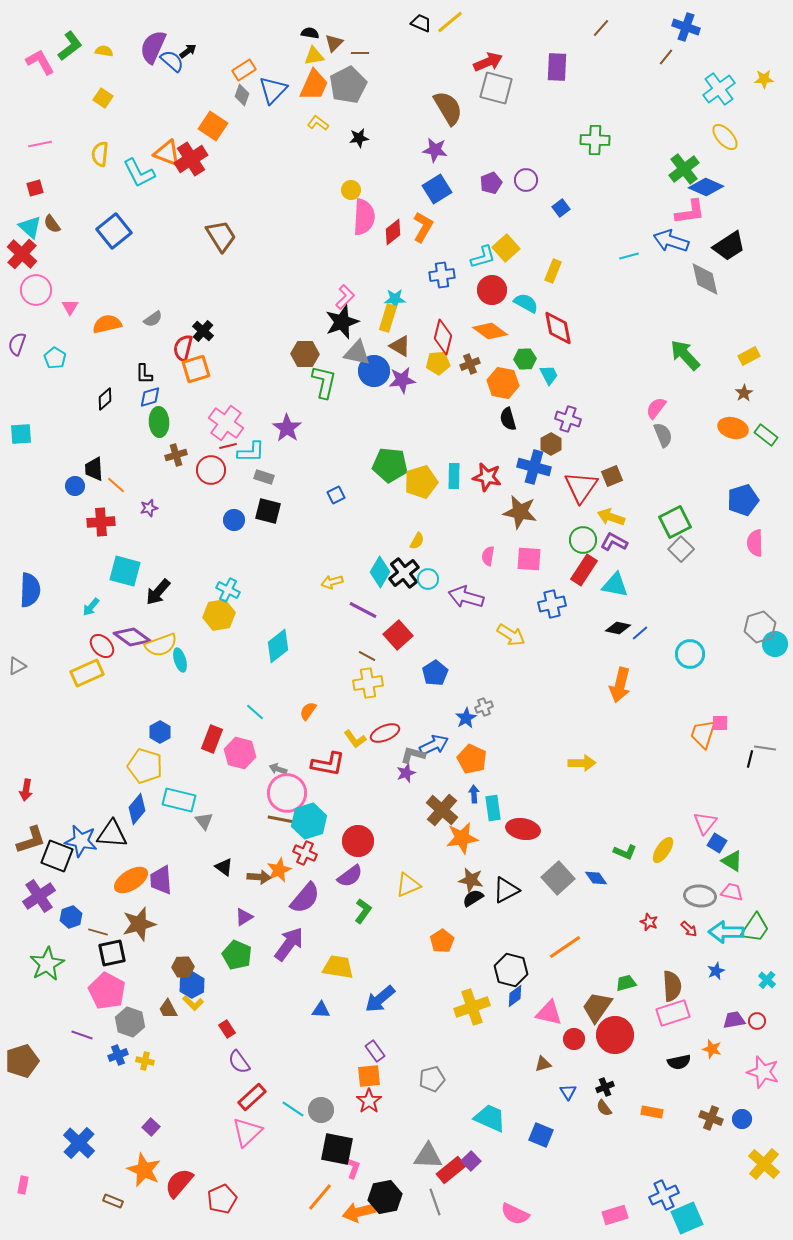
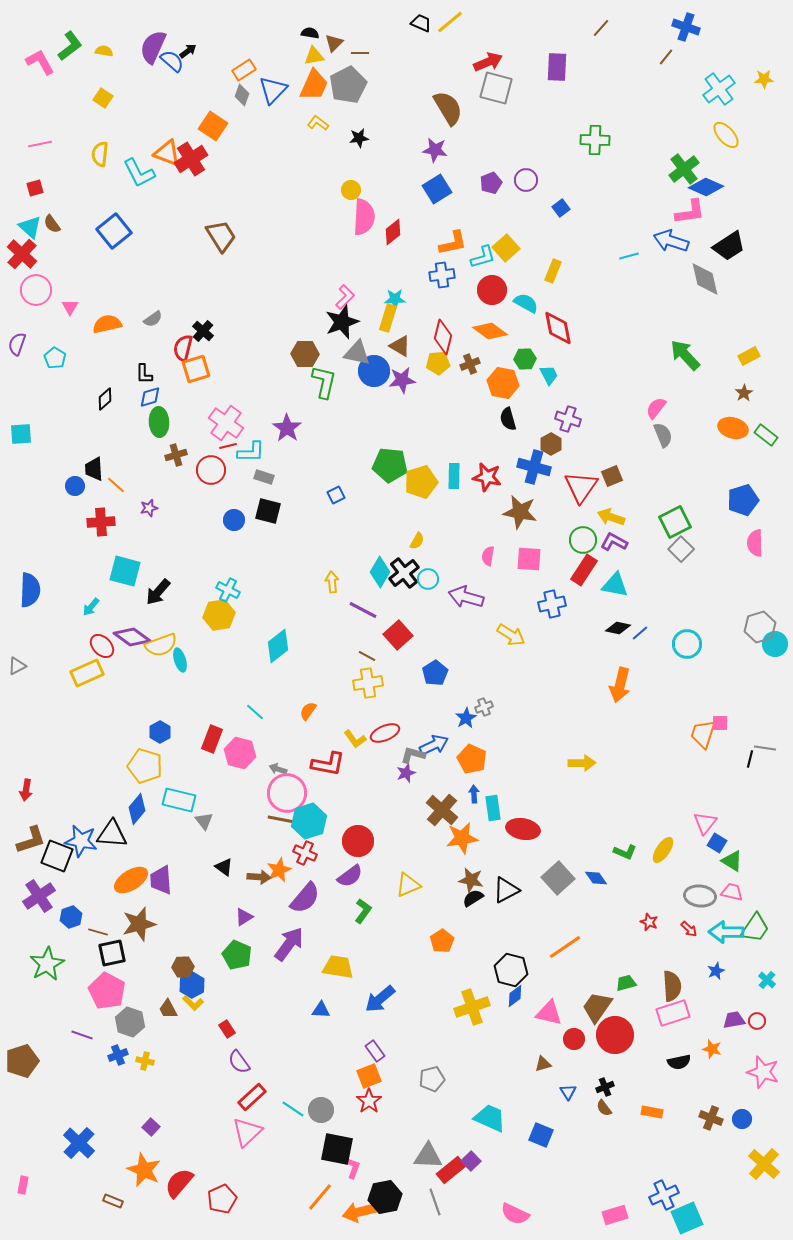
yellow ellipse at (725, 137): moved 1 px right, 2 px up
orange L-shape at (423, 227): moved 30 px right, 16 px down; rotated 48 degrees clockwise
yellow arrow at (332, 582): rotated 100 degrees clockwise
cyan circle at (690, 654): moved 3 px left, 10 px up
orange square at (369, 1076): rotated 15 degrees counterclockwise
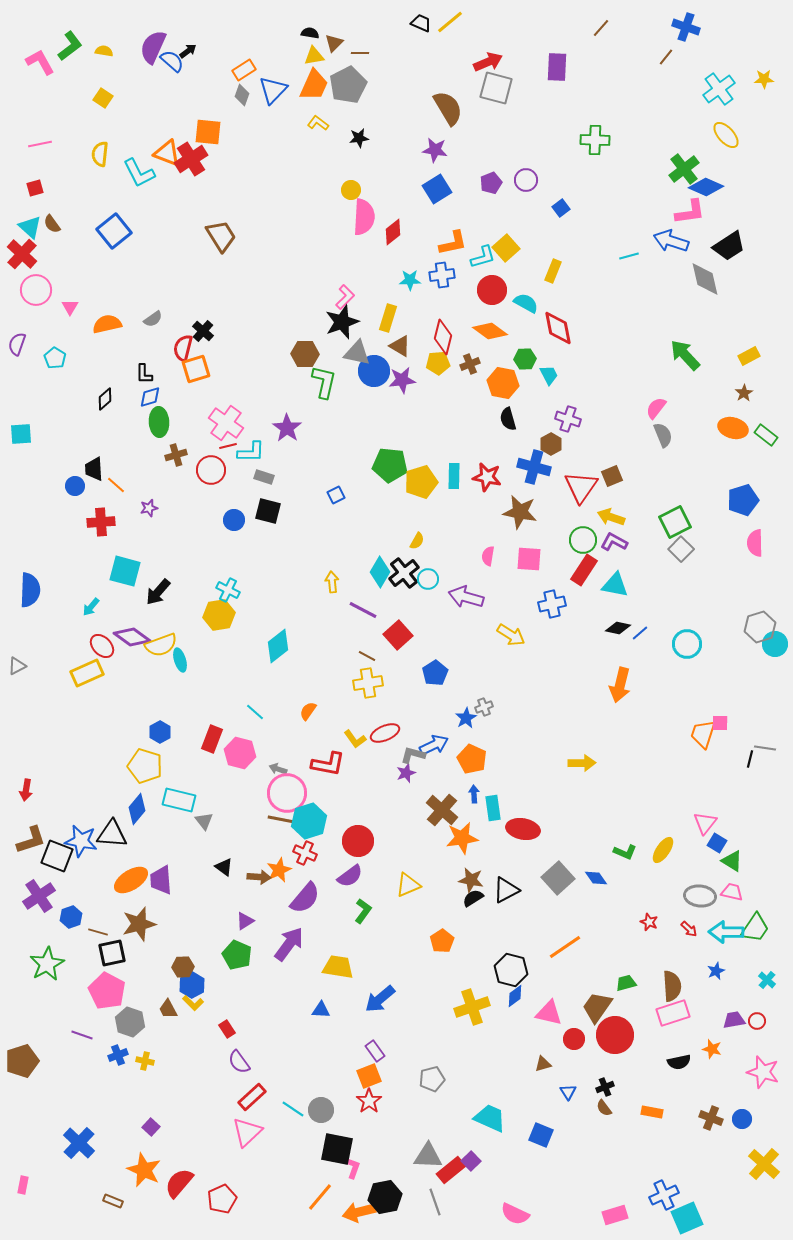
orange square at (213, 126): moved 5 px left, 6 px down; rotated 28 degrees counterclockwise
cyan star at (395, 299): moved 15 px right, 19 px up
purple triangle at (244, 917): moved 1 px right, 4 px down
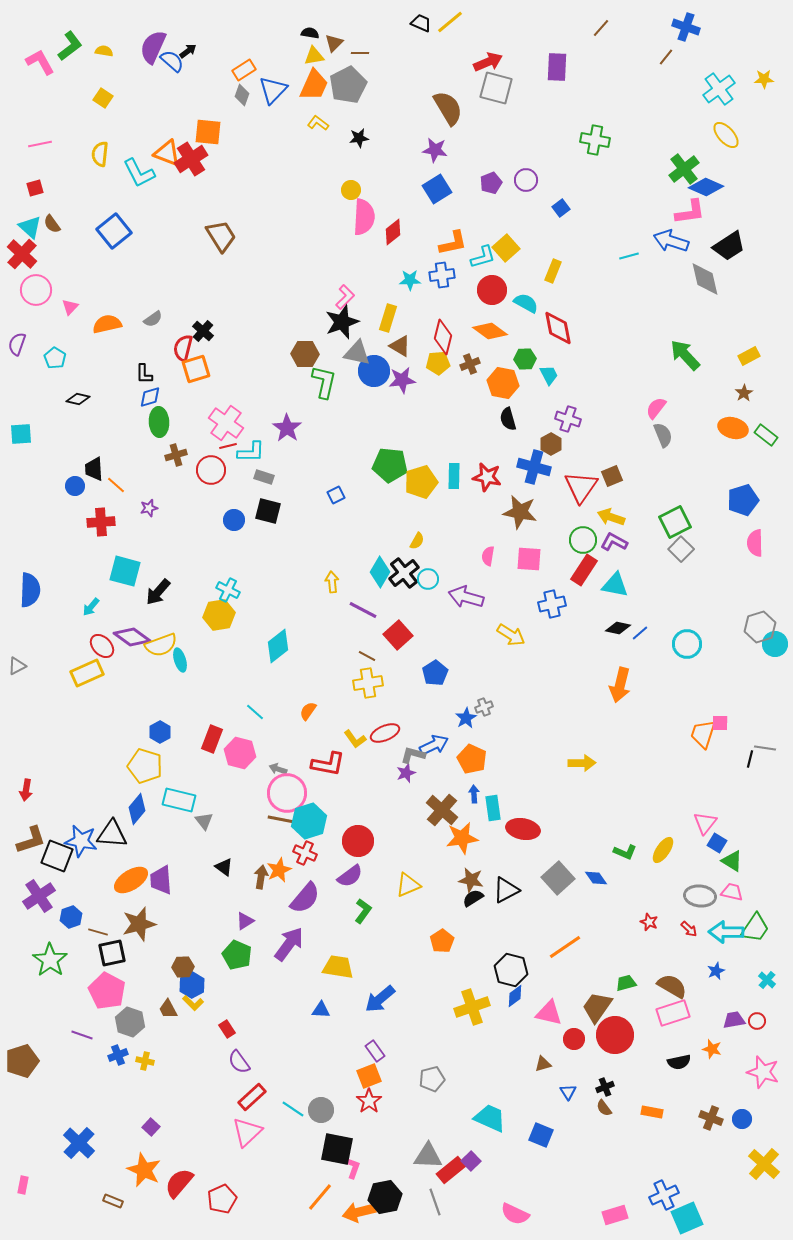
green cross at (595, 140): rotated 8 degrees clockwise
pink triangle at (70, 307): rotated 12 degrees clockwise
black diamond at (105, 399): moved 27 px left; rotated 55 degrees clockwise
brown arrow at (259, 877): moved 2 px right; rotated 85 degrees counterclockwise
green star at (47, 964): moved 3 px right, 4 px up; rotated 8 degrees counterclockwise
brown semicircle at (672, 986): rotated 56 degrees counterclockwise
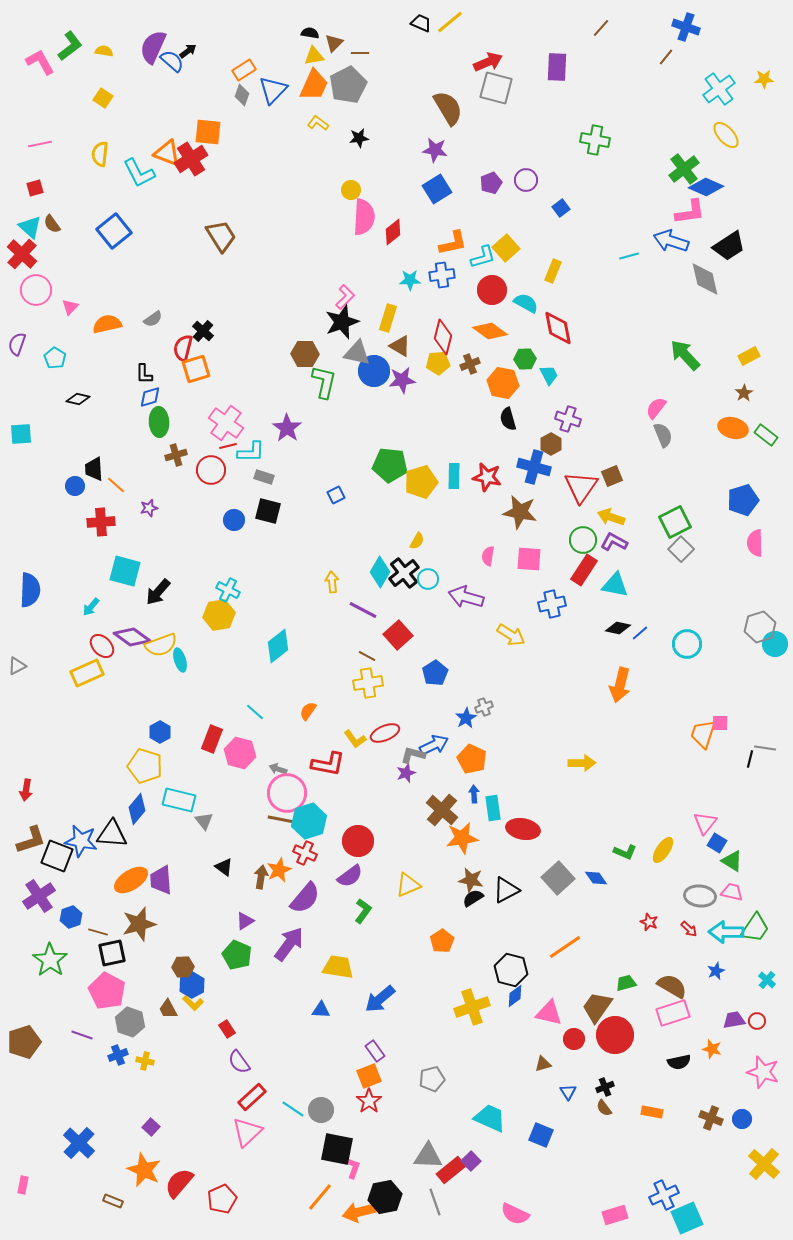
brown pentagon at (22, 1061): moved 2 px right, 19 px up
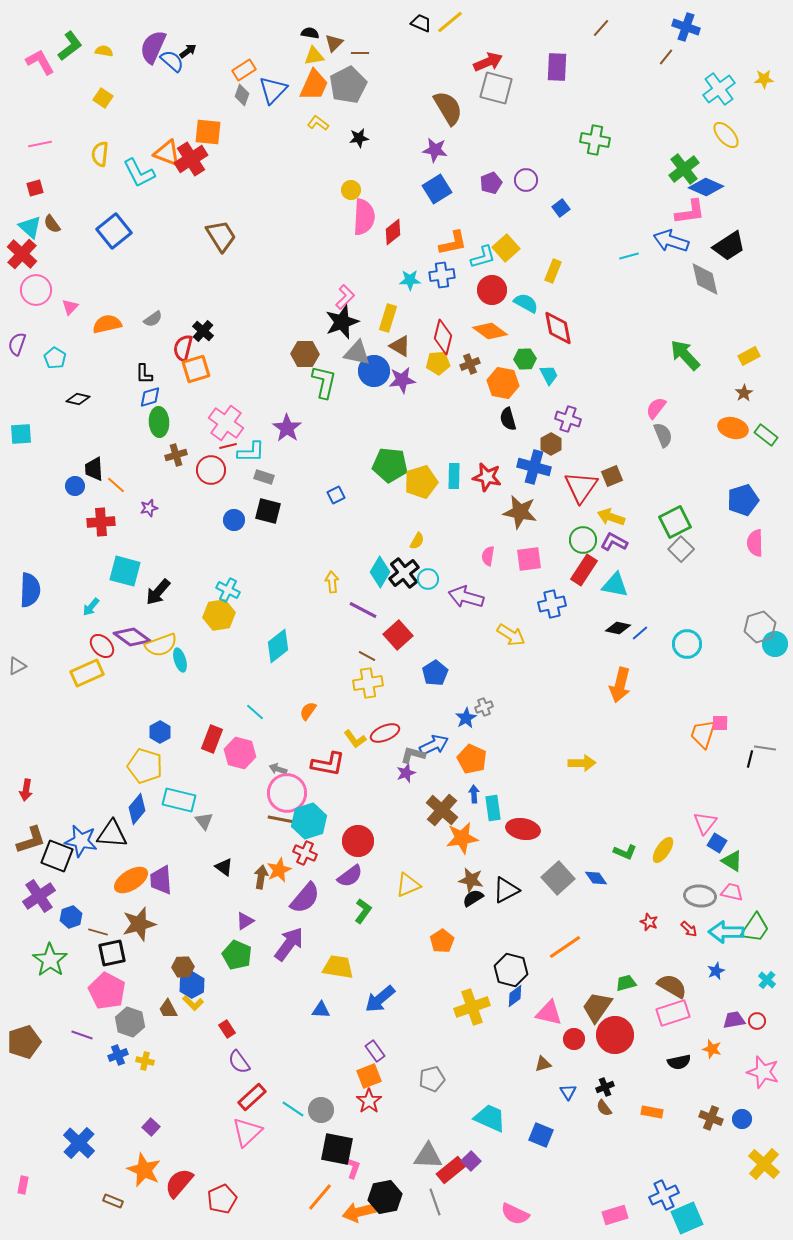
pink square at (529, 559): rotated 12 degrees counterclockwise
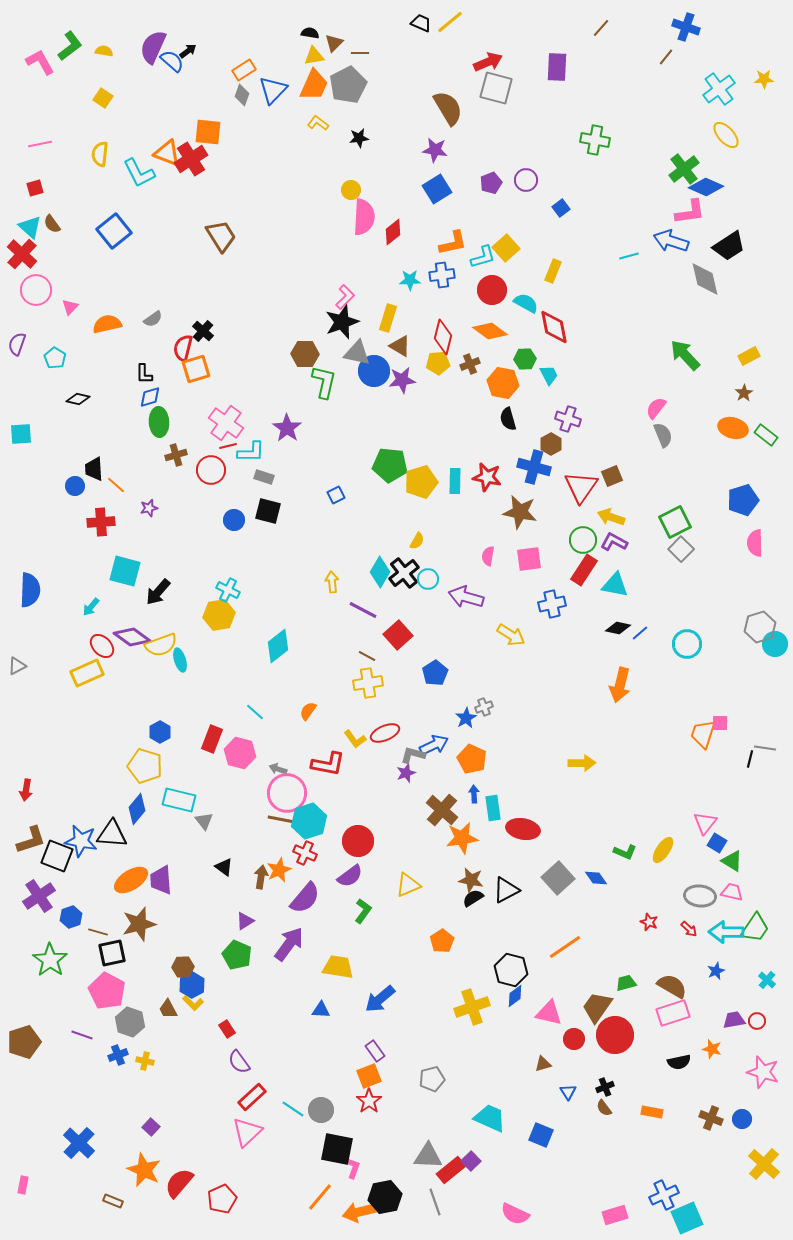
red diamond at (558, 328): moved 4 px left, 1 px up
cyan rectangle at (454, 476): moved 1 px right, 5 px down
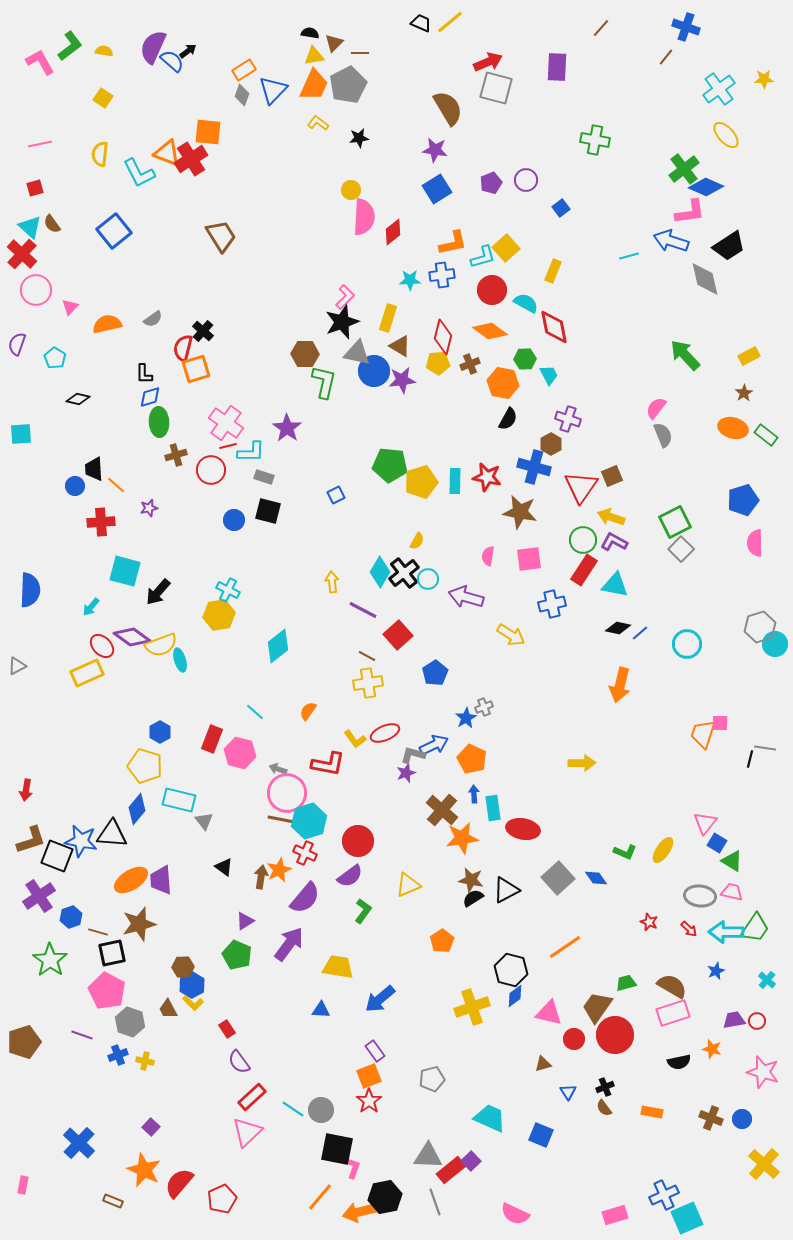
black semicircle at (508, 419): rotated 135 degrees counterclockwise
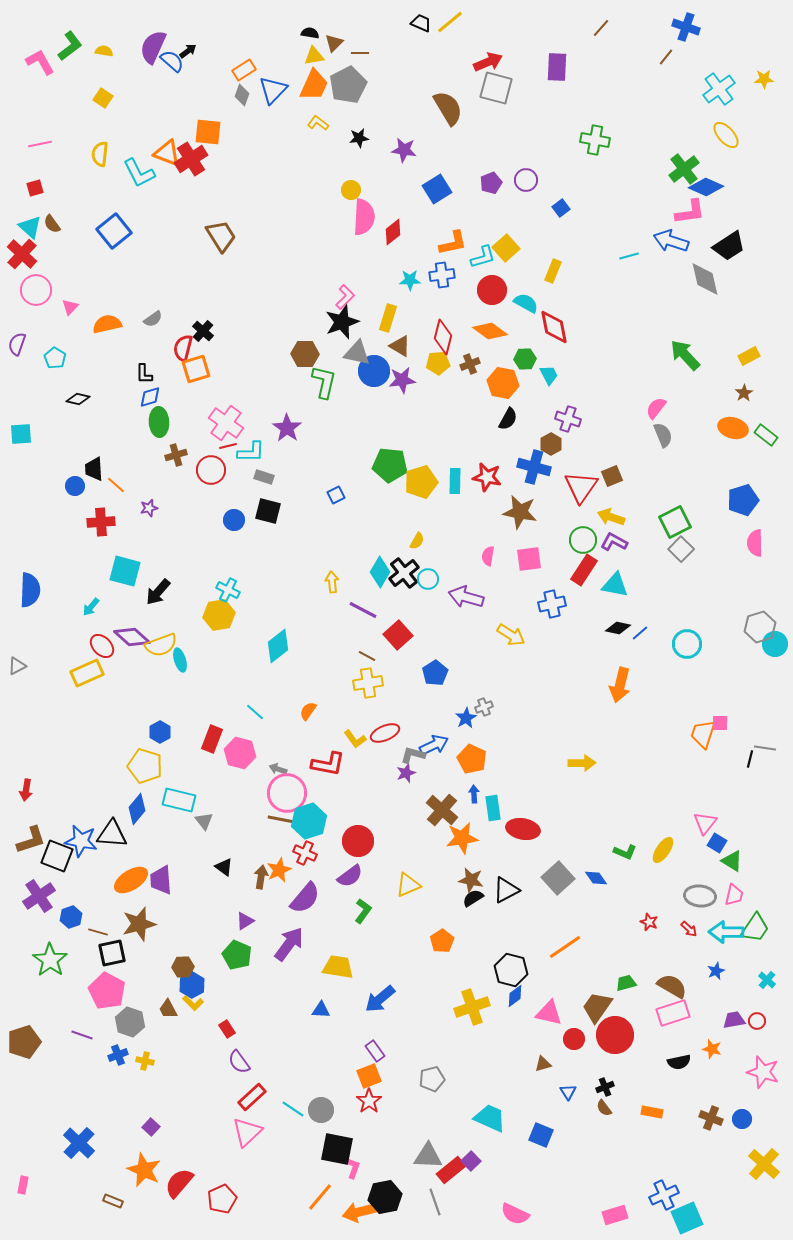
purple star at (435, 150): moved 31 px left
purple diamond at (132, 637): rotated 6 degrees clockwise
pink trapezoid at (732, 892): moved 2 px right, 3 px down; rotated 90 degrees clockwise
